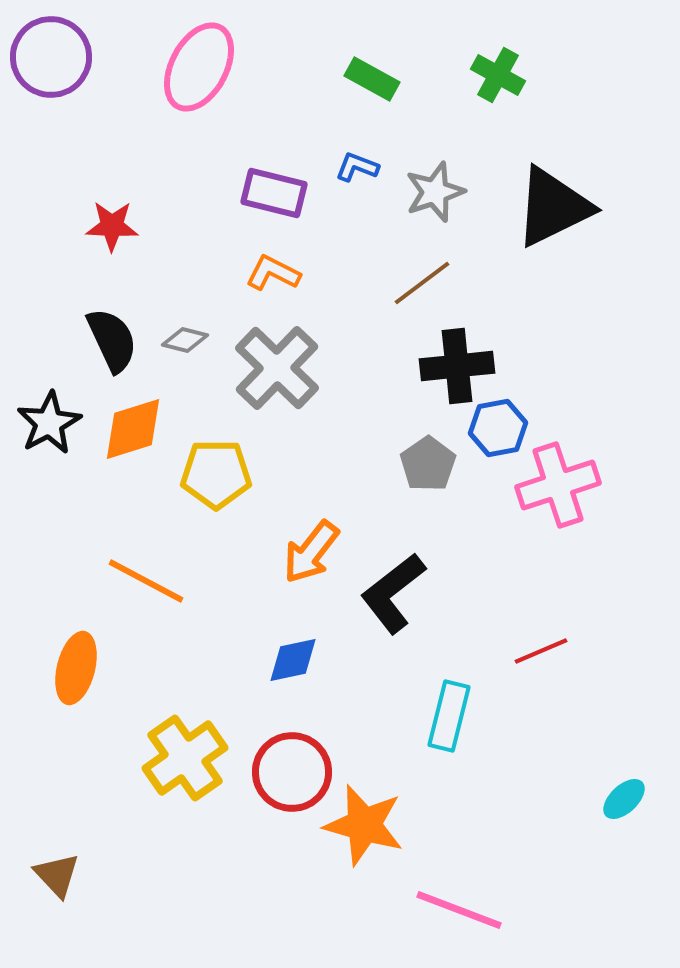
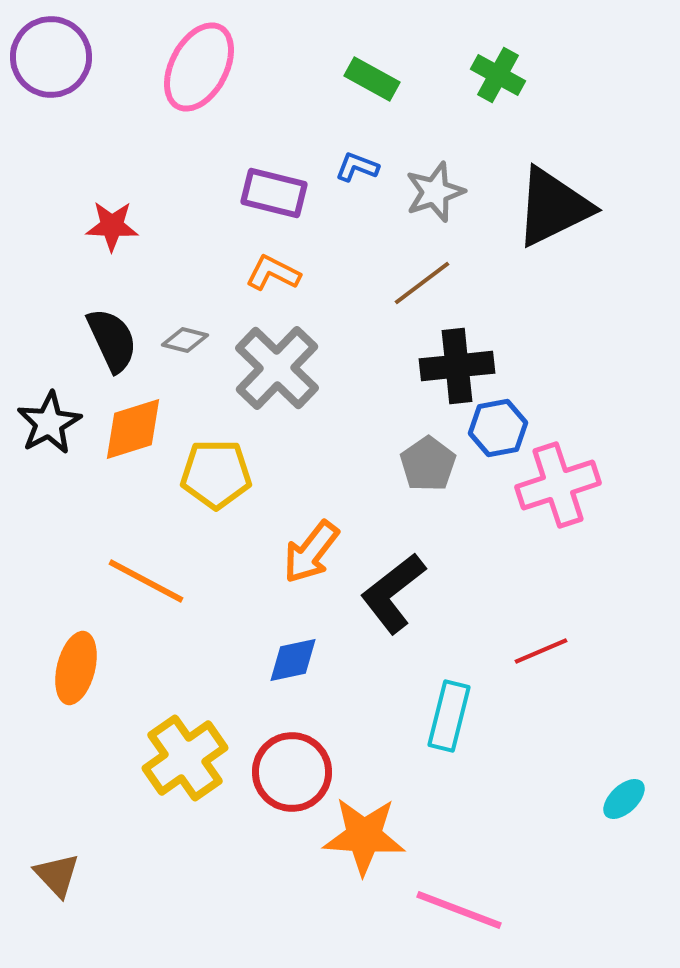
orange star: moved 11 px down; rotated 12 degrees counterclockwise
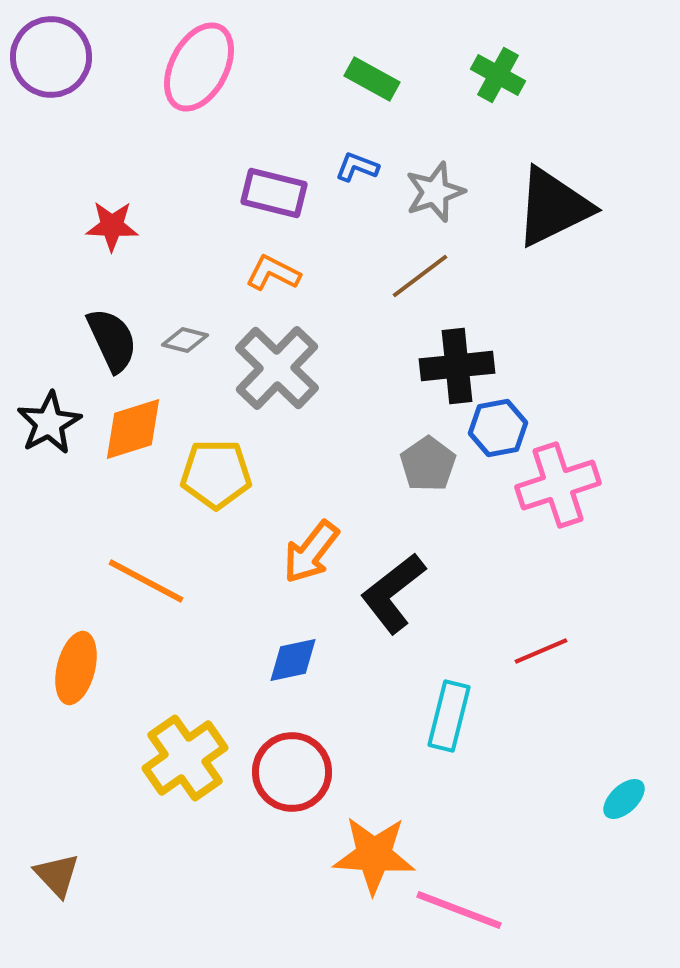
brown line: moved 2 px left, 7 px up
orange star: moved 10 px right, 19 px down
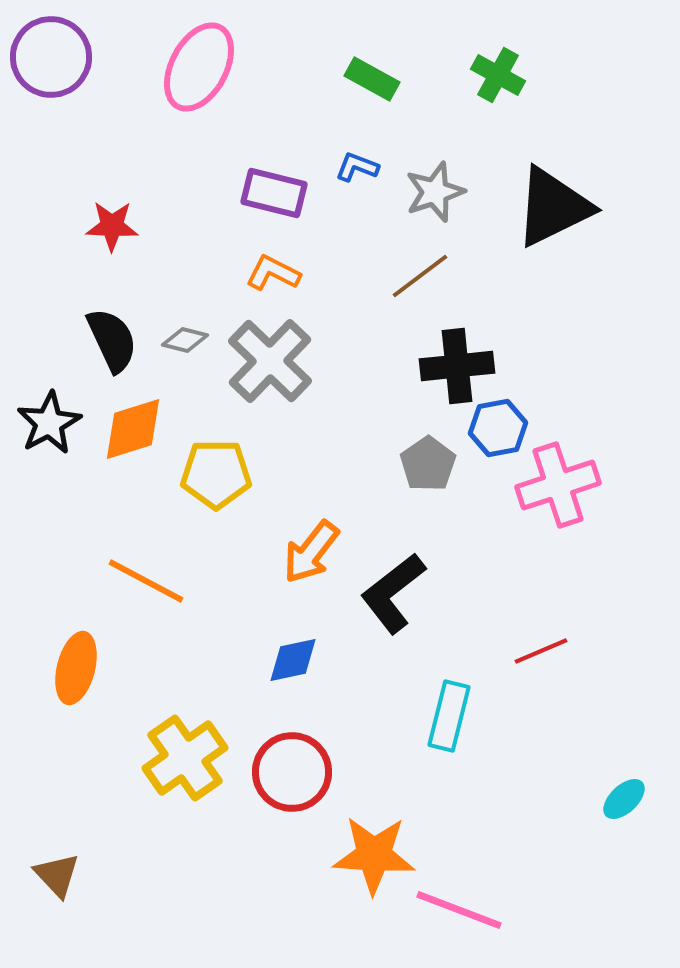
gray cross: moved 7 px left, 7 px up
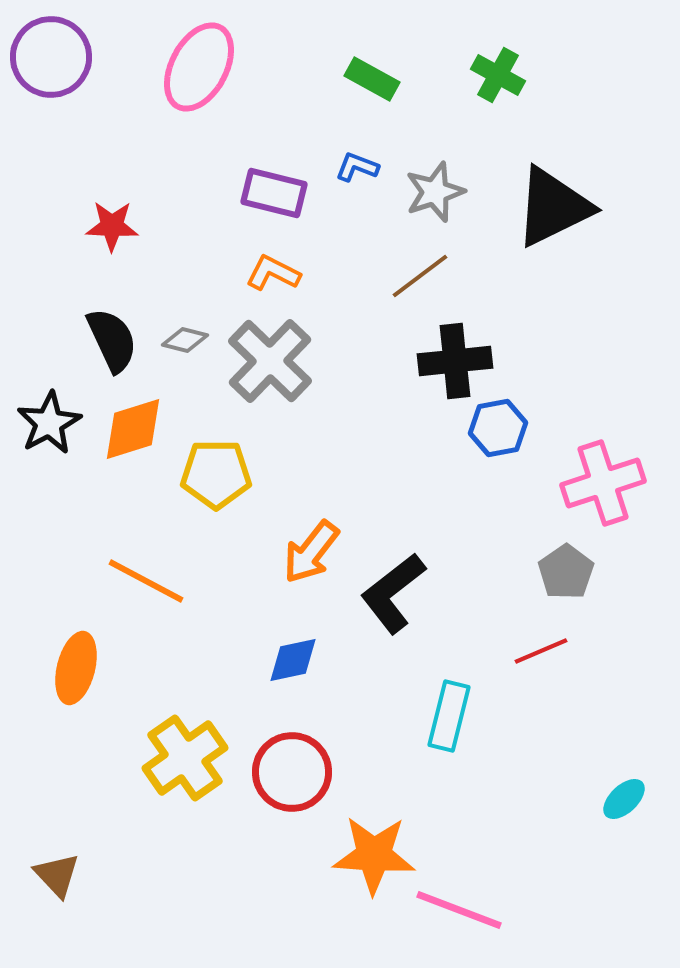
black cross: moved 2 px left, 5 px up
gray pentagon: moved 138 px right, 108 px down
pink cross: moved 45 px right, 2 px up
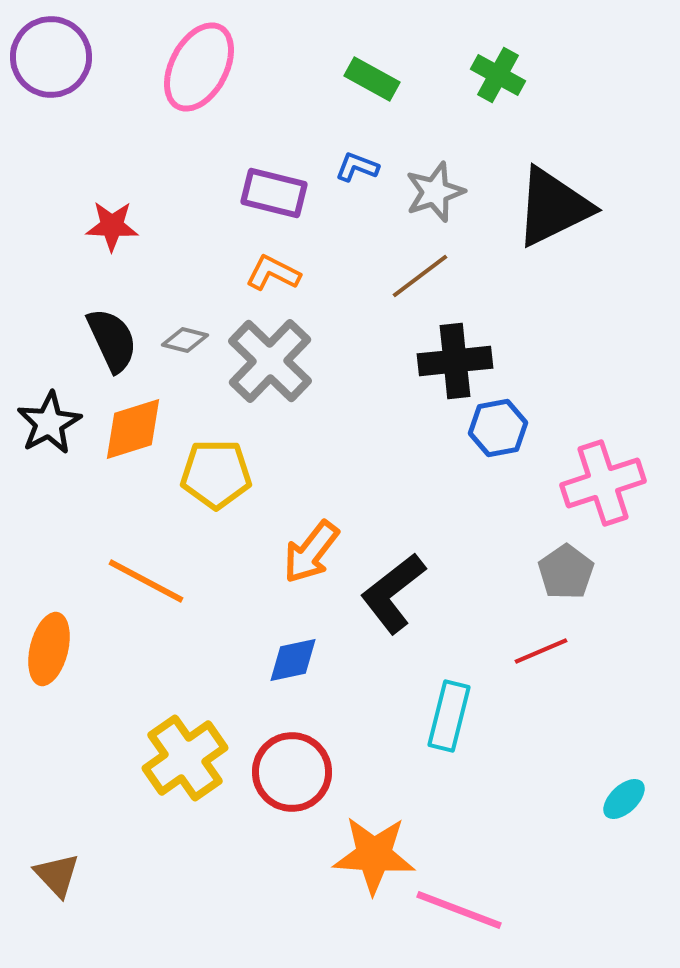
orange ellipse: moved 27 px left, 19 px up
